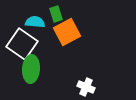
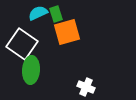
cyan semicircle: moved 3 px right, 9 px up; rotated 30 degrees counterclockwise
orange square: rotated 12 degrees clockwise
green ellipse: moved 1 px down
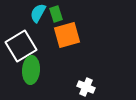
cyan semicircle: rotated 36 degrees counterclockwise
orange square: moved 3 px down
white square: moved 1 px left, 2 px down; rotated 24 degrees clockwise
